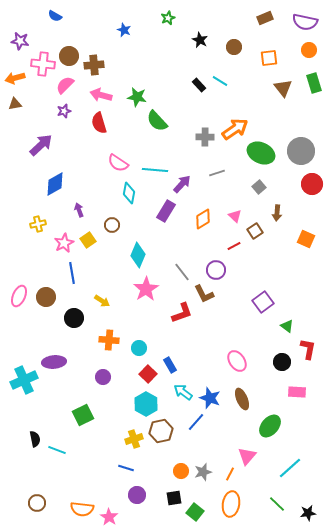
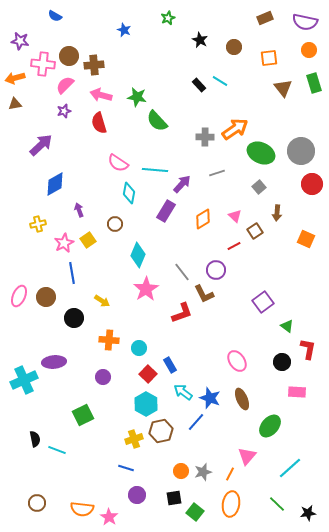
brown circle at (112, 225): moved 3 px right, 1 px up
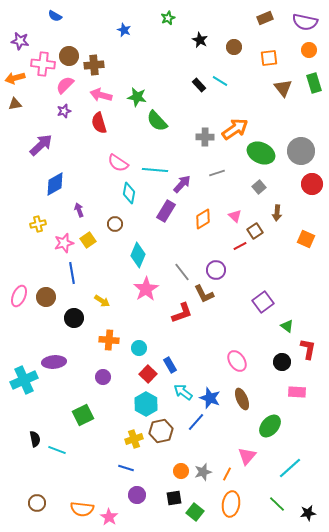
pink star at (64, 243): rotated 12 degrees clockwise
red line at (234, 246): moved 6 px right
orange line at (230, 474): moved 3 px left
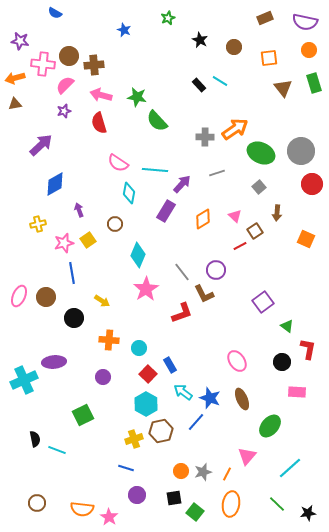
blue semicircle at (55, 16): moved 3 px up
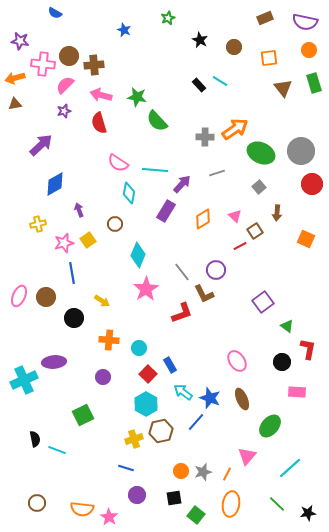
green square at (195, 512): moved 1 px right, 3 px down
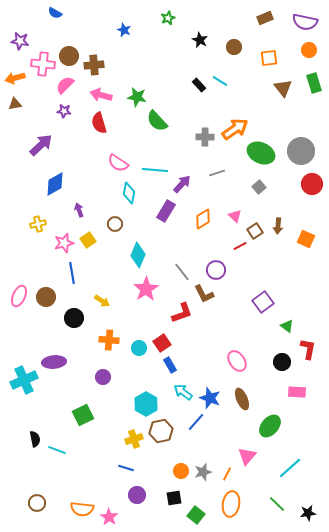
purple star at (64, 111): rotated 24 degrees clockwise
brown arrow at (277, 213): moved 1 px right, 13 px down
red square at (148, 374): moved 14 px right, 31 px up; rotated 12 degrees clockwise
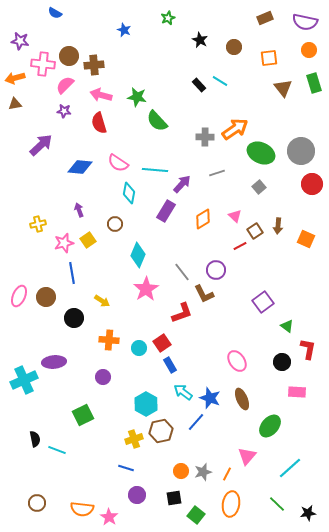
blue diamond at (55, 184): moved 25 px right, 17 px up; rotated 35 degrees clockwise
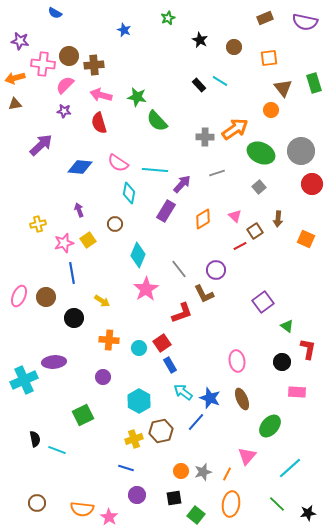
orange circle at (309, 50): moved 38 px left, 60 px down
brown arrow at (278, 226): moved 7 px up
gray line at (182, 272): moved 3 px left, 3 px up
pink ellipse at (237, 361): rotated 25 degrees clockwise
cyan hexagon at (146, 404): moved 7 px left, 3 px up
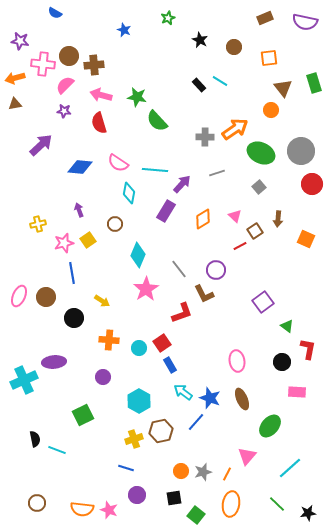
pink star at (109, 517): moved 7 px up; rotated 12 degrees counterclockwise
